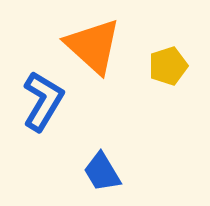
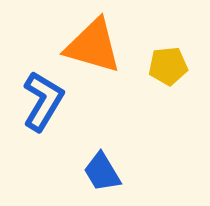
orange triangle: rotated 26 degrees counterclockwise
yellow pentagon: rotated 12 degrees clockwise
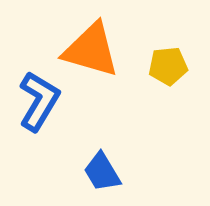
orange triangle: moved 2 px left, 4 px down
blue L-shape: moved 4 px left
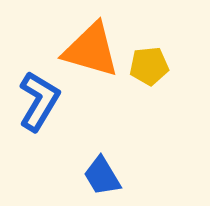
yellow pentagon: moved 19 px left
blue trapezoid: moved 4 px down
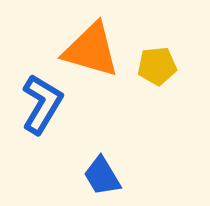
yellow pentagon: moved 8 px right
blue L-shape: moved 3 px right, 3 px down
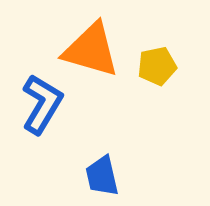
yellow pentagon: rotated 6 degrees counterclockwise
blue trapezoid: rotated 18 degrees clockwise
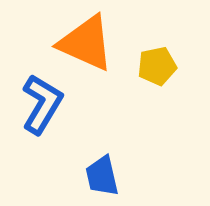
orange triangle: moved 5 px left, 7 px up; rotated 8 degrees clockwise
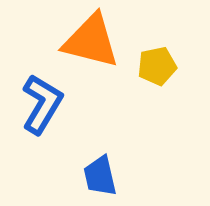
orange triangle: moved 5 px right, 2 px up; rotated 10 degrees counterclockwise
blue trapezoid: moved 2 px left
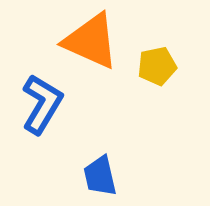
orange triangle: rotated 10 degrees clockwise
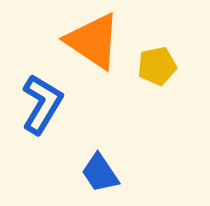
orange triangle: moved 2 px right; rotated 10 degrees clockwise
blue trapezoid: moved 3 px up; rotated 21 degrees counterclockwise
